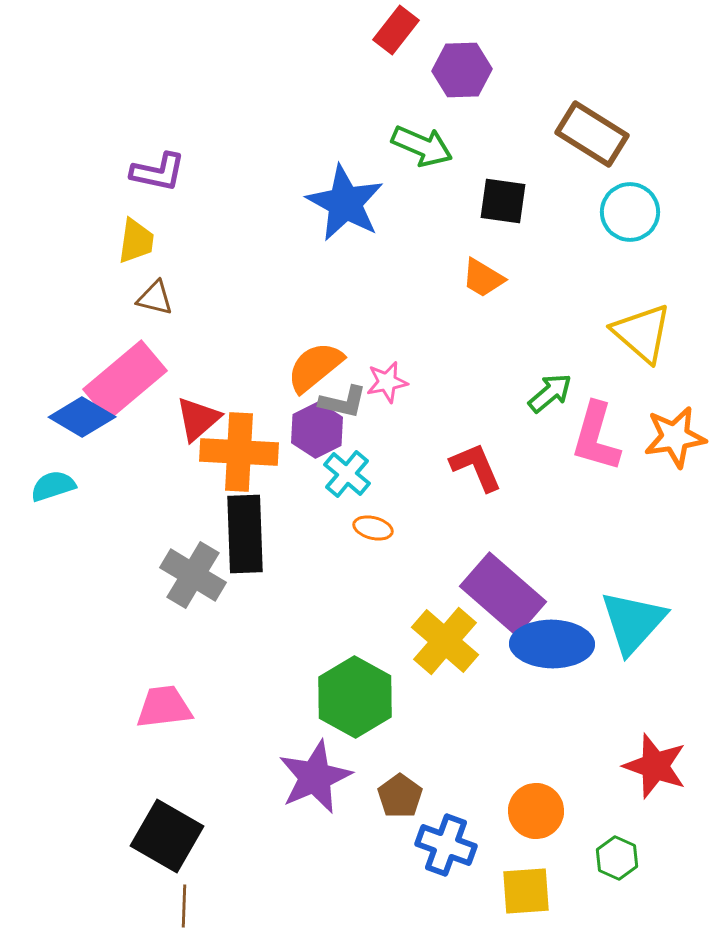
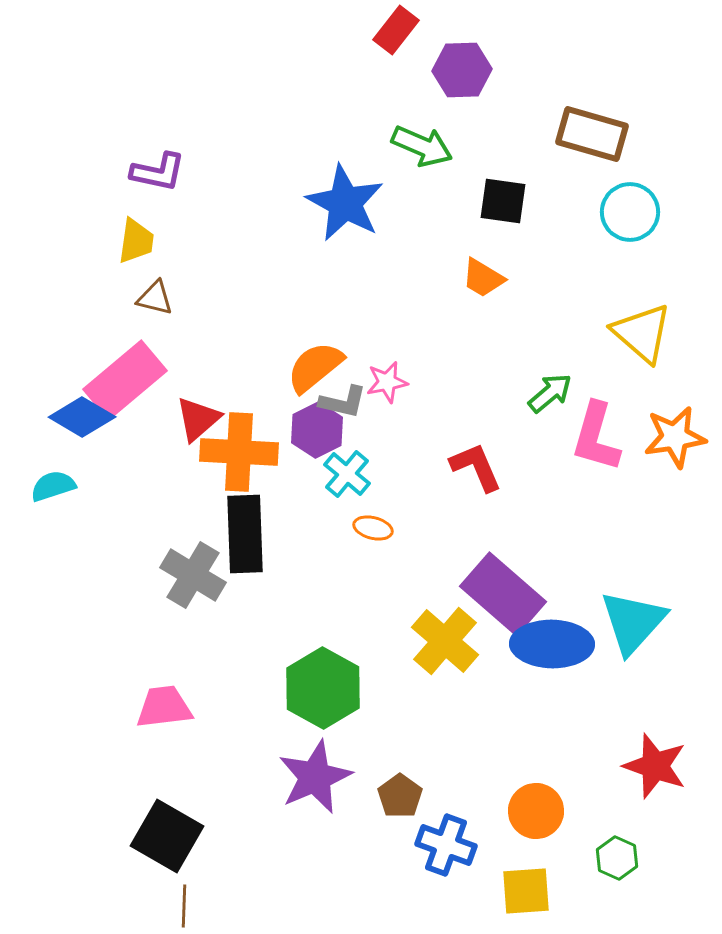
brown rectangle at (592, 134): rotated 16 degrees counterclockwise
green hexagon at (355, 697): moved 32 px left, 9 px up
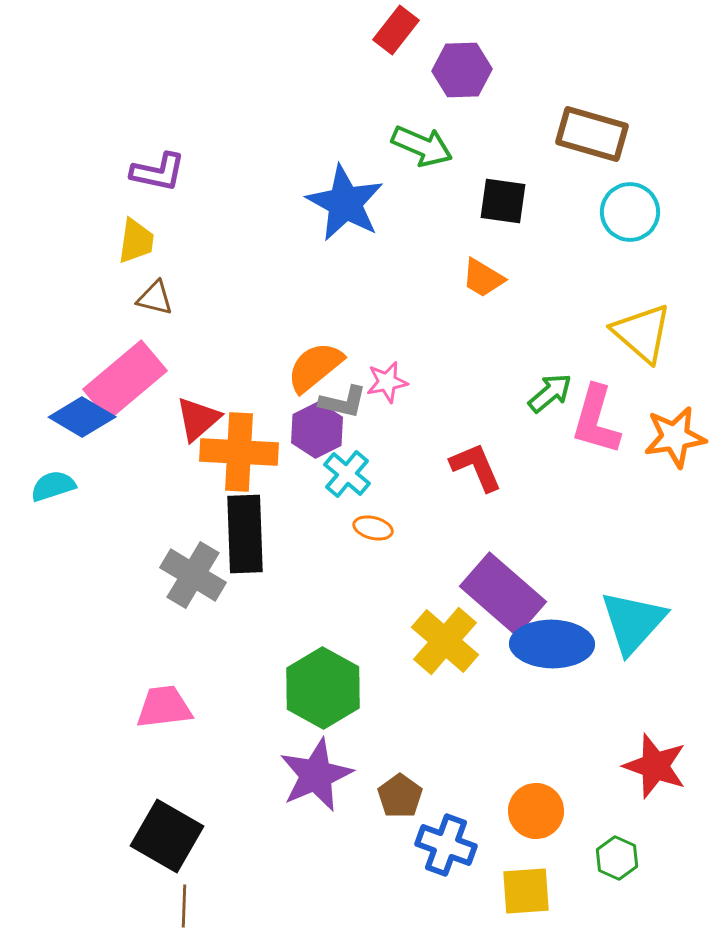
pink L-shape at (596, 437): moved 17 px up
purple star at (315, 777): moved 1 px right, 2 px up
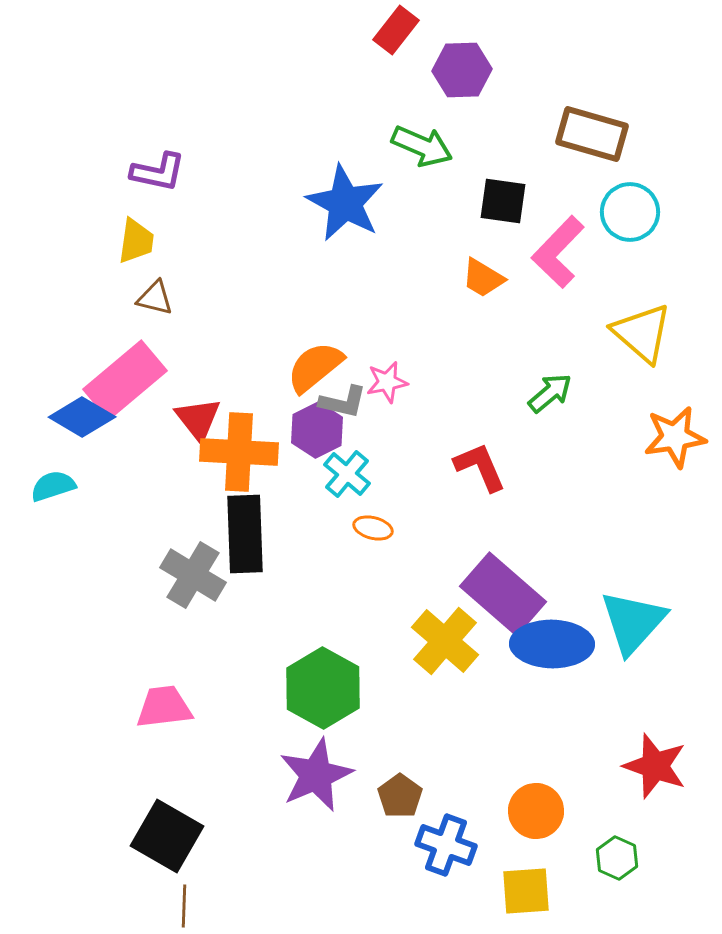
red triangle at (198, 419): rotated 27 degrees counterclockwise
pink L-shape at (596, 420): moved 38 px left, 168 px up; rotated 28 degrees clockwise
red L-shape at (476, 467): moved 4 px right
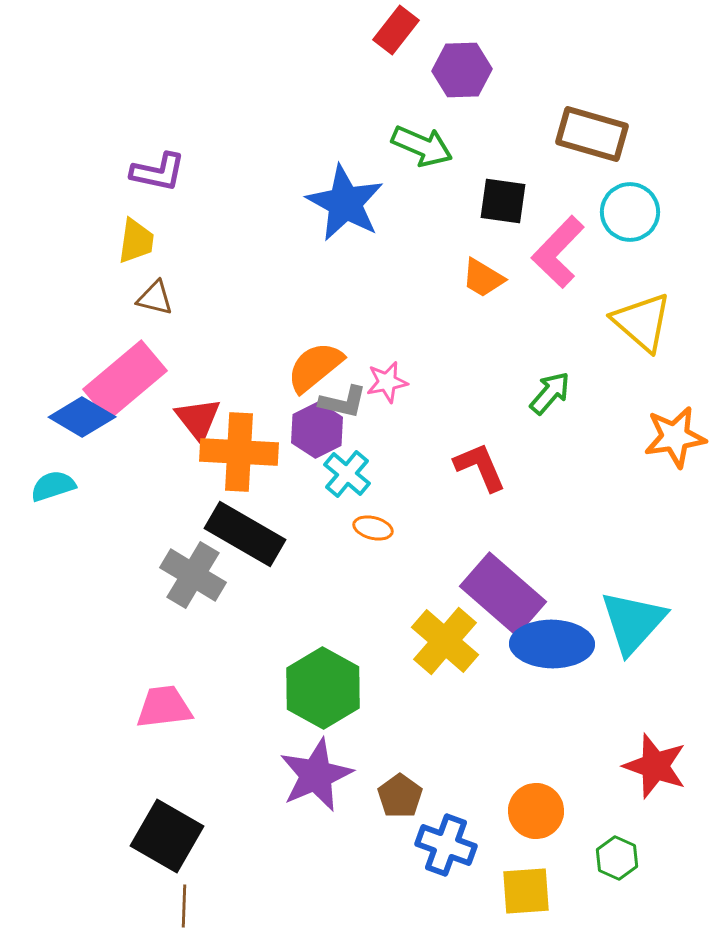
yellow triangle at (642, 333): moved 11 px up
green arrow at (550, 393): rotated 9 degrees counterclockwise
black rectangle at (245, 534): rotated 58 degrees counterclockwise
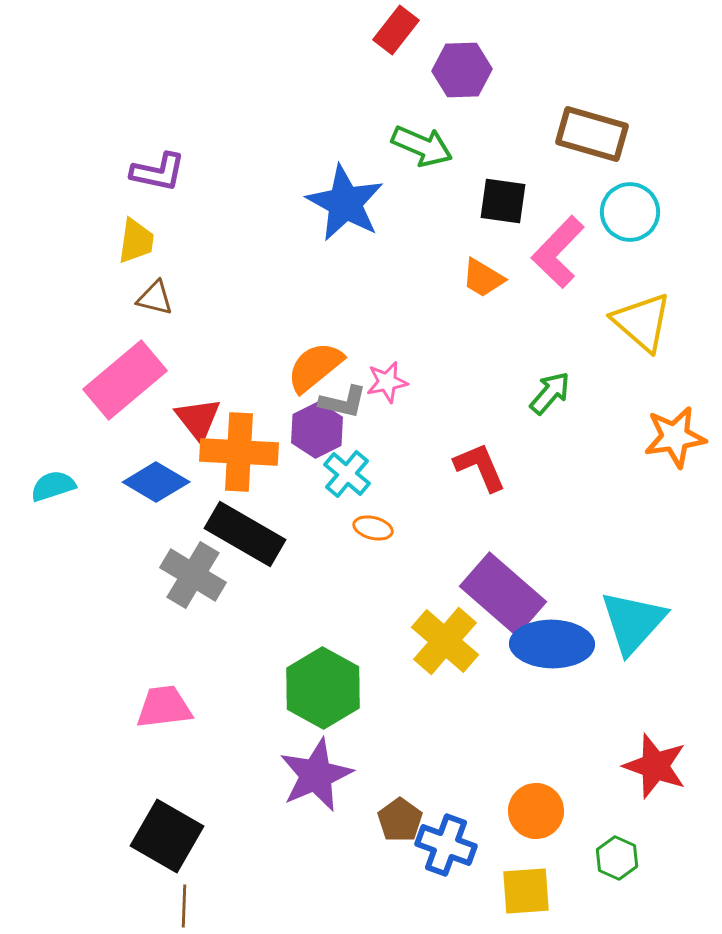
blue diamond at (82, 417): moved 74 px right, 65 px down
brown pentagon at (400, 796): moved 24 px down
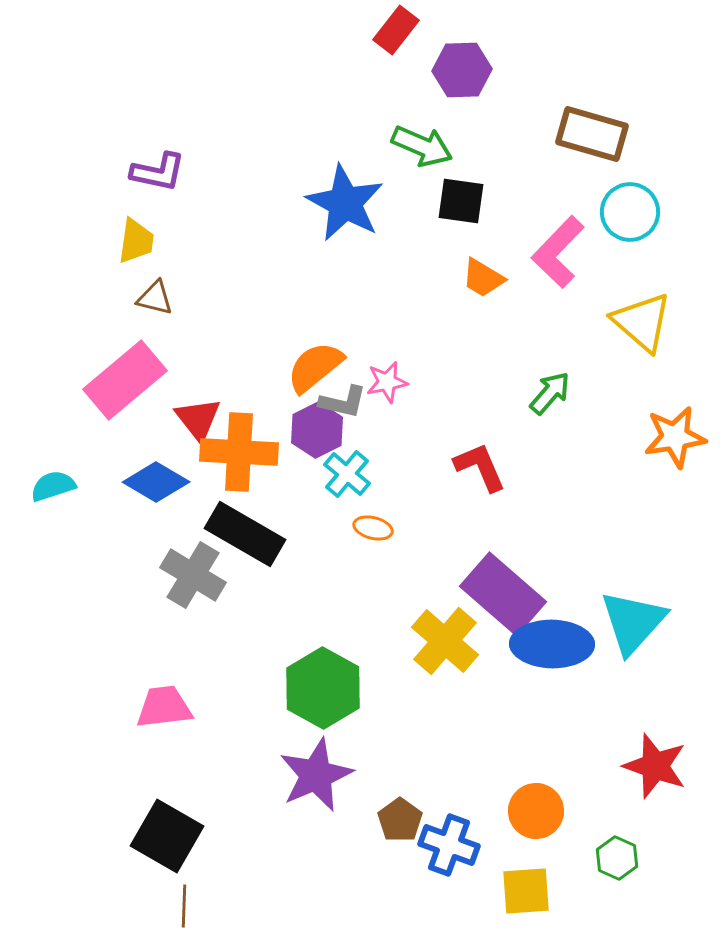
black square at (503, 201): moved 42 px left
blue cross at (446, 845): moved 3 px right
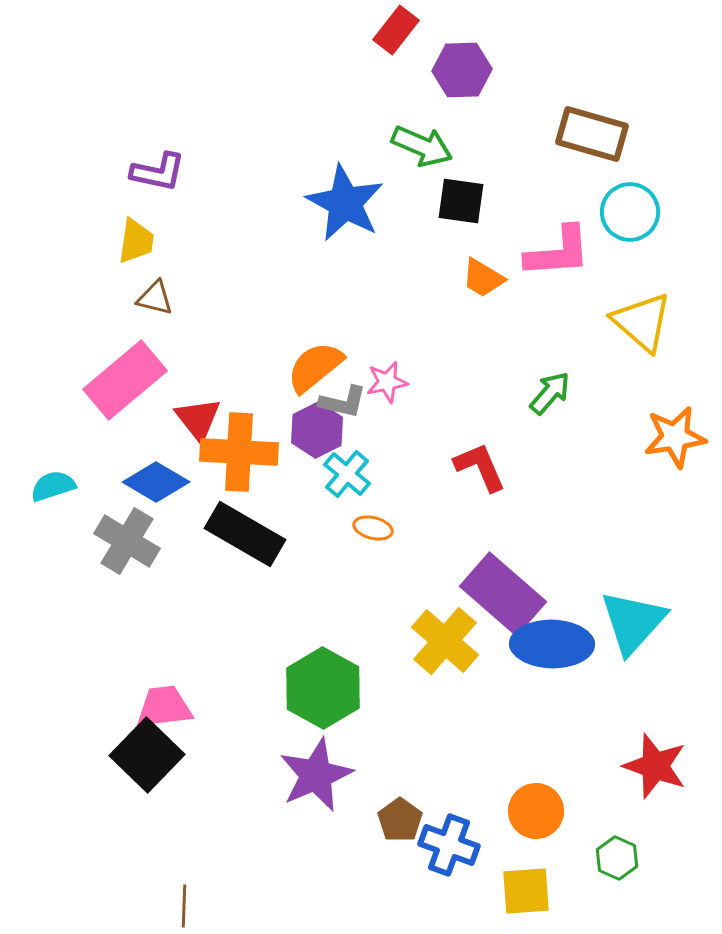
pink L-shape at (558, 252): rotated 138 degrees counterclockwise
gray cross at (193, 575): moved 66 px left, 34 px up
black square at (167, 836): moved 20 px left, 81 px up; rotated 14 degrees clockwise
